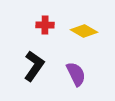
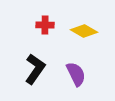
black L-shape: moved 1 px right, 3 px down
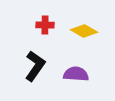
black L-shape: moved 3 px up
purple semicircle: rotated 60 degrees counterclockwise
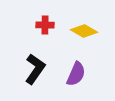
black L-shape: moved 3 px down
purple semicircle: rotated 110 degrees clockwise
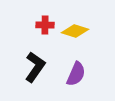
yellow diamond: moved 9 px left; rotated 12 degrees counterclockwise
black L-shape: moved 2 px up
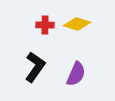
yellow diamond: moved 2 px right, 7 px up
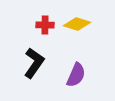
black L-shape: moved 1 px left, 4 px up
purple semicircle: moved 1 px down
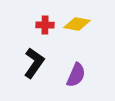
yellow diamond: rotated 8 degrees counterclockwise
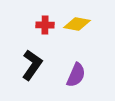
black L-shape: moved 2 px left, 2 px down
